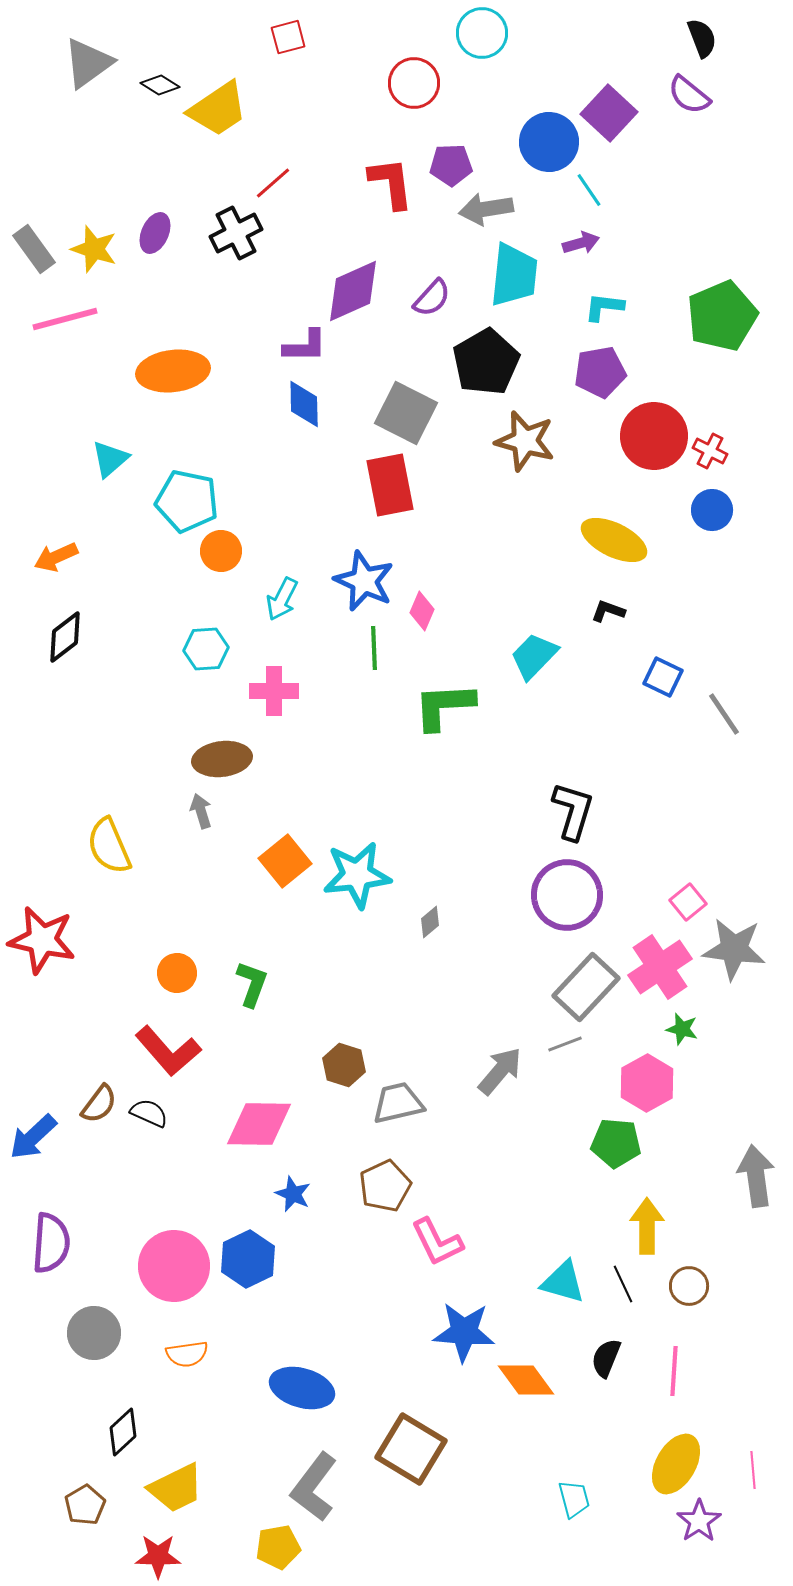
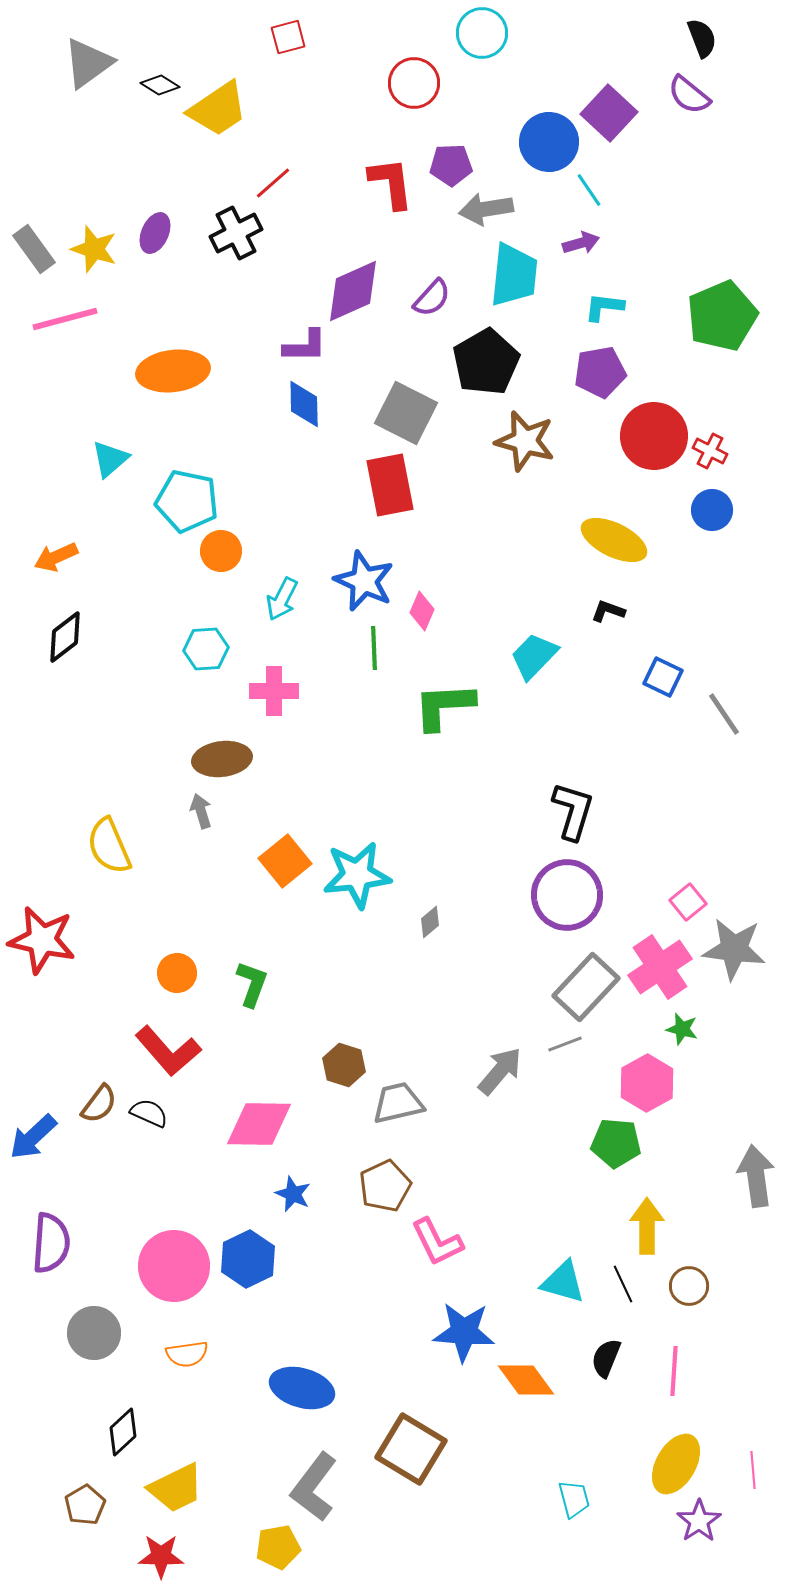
red star at (158, 1556): moved 3 px right
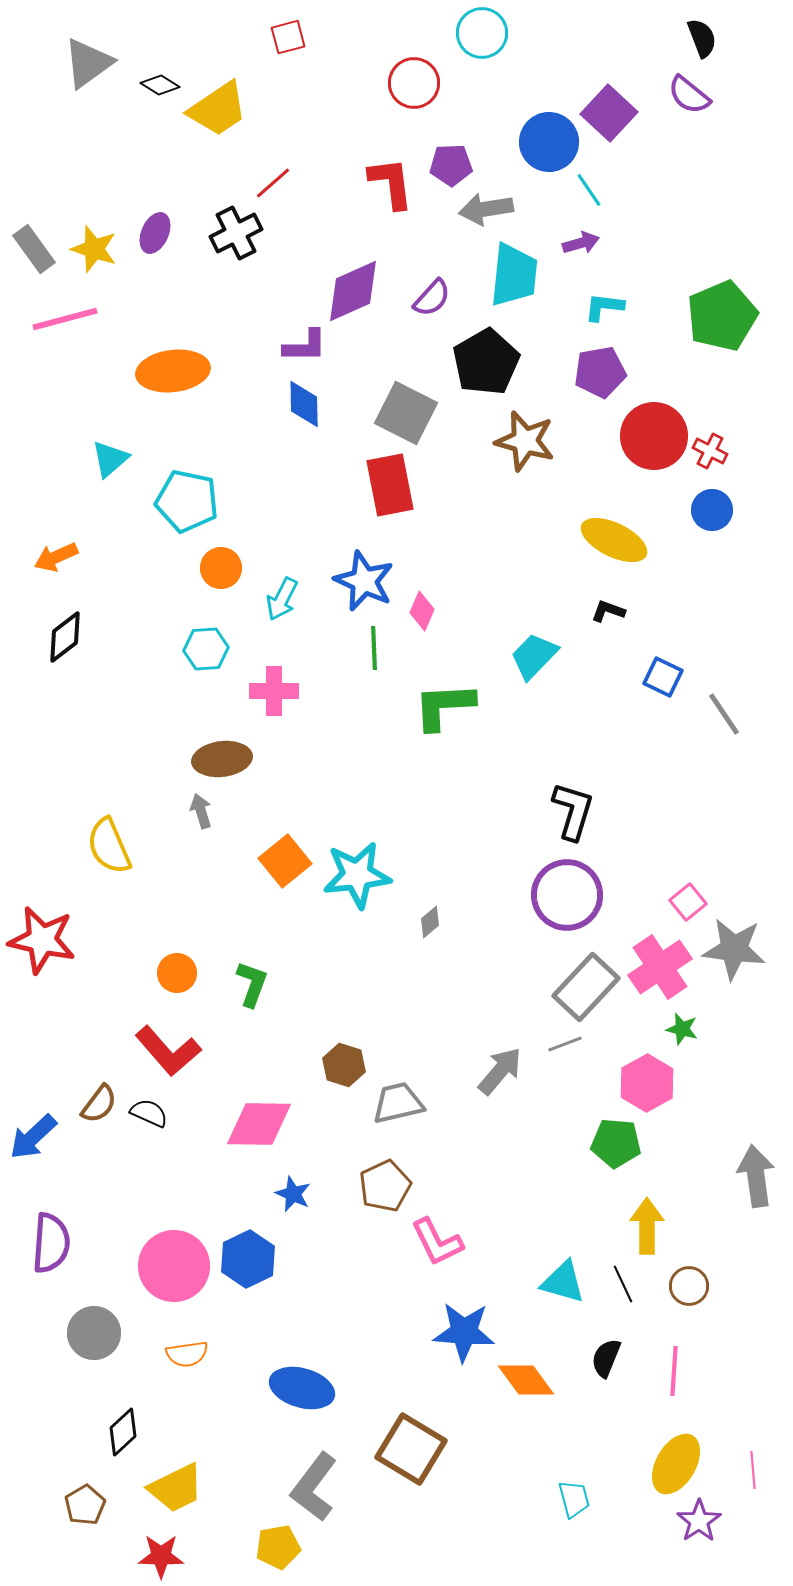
orange circle at (221, 551): moved 17 px down
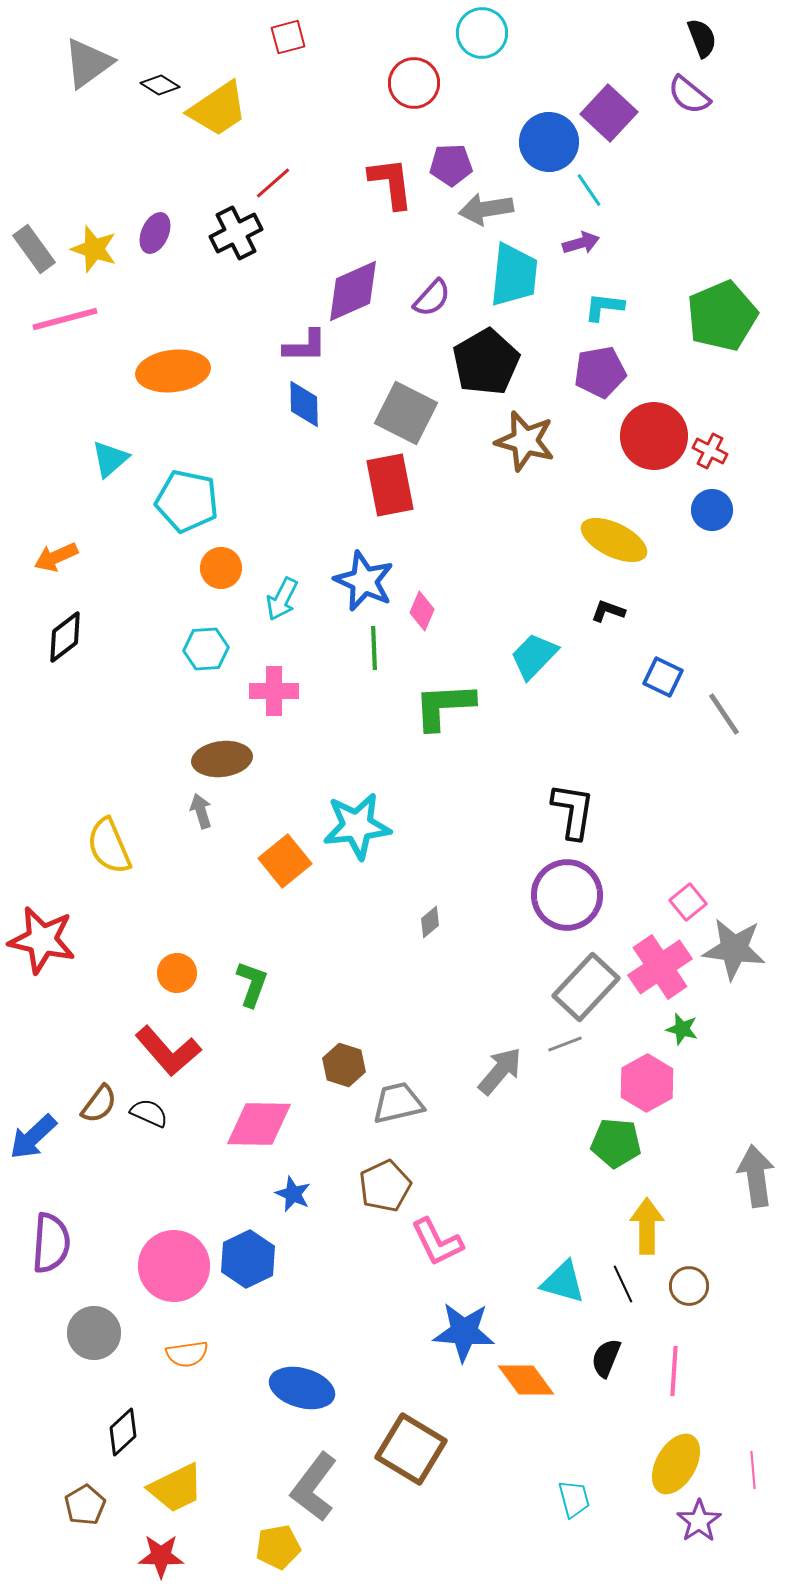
black L-shape at (573, 811): rotated 8 degrees counterclockwise
cyan star at (357, 875): moved 49 px up
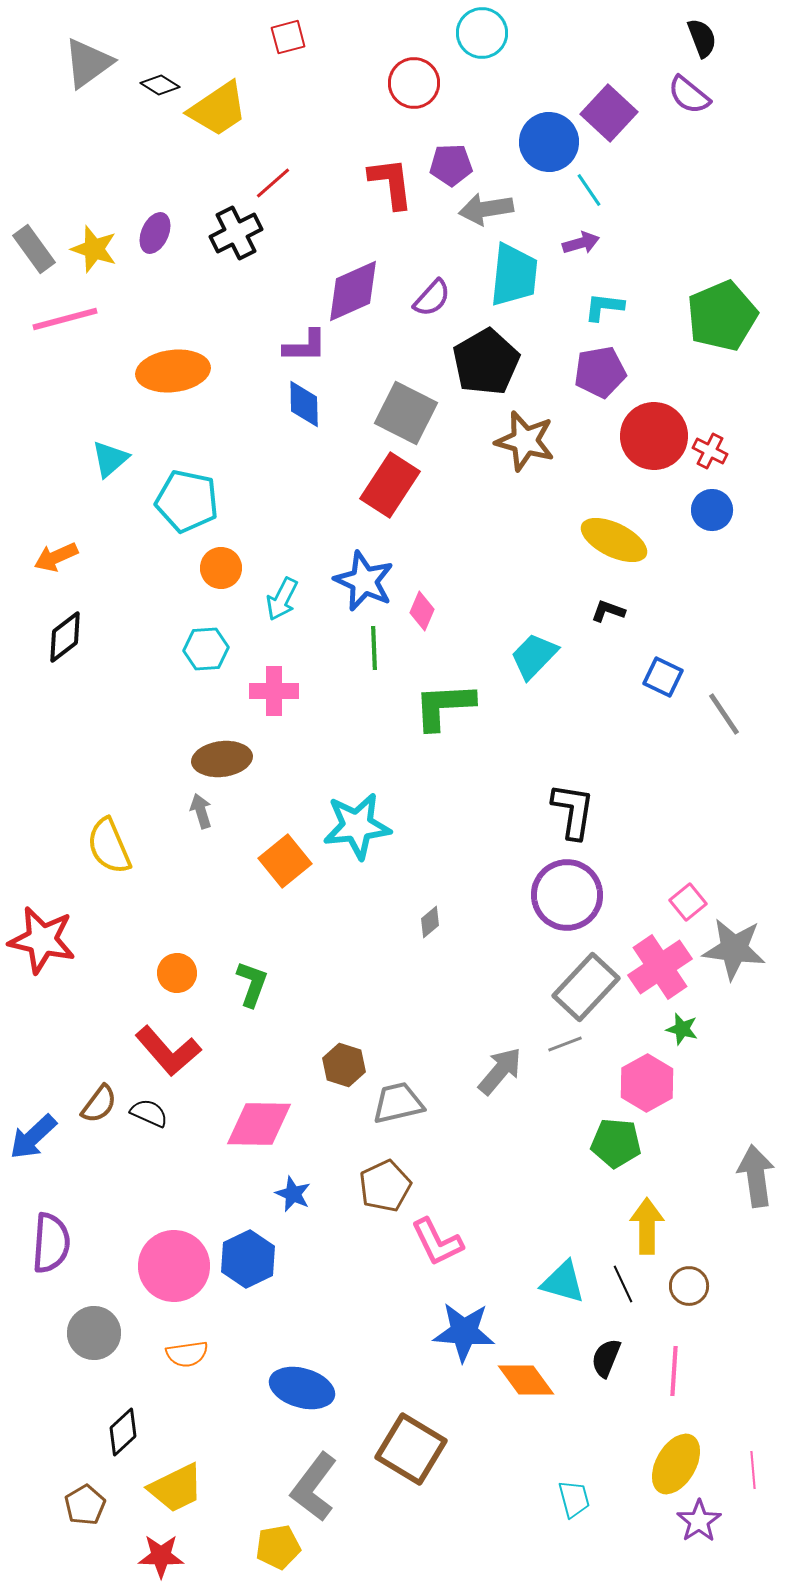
red rectangle at (390, 485): rotated 44 degrees clockwise
